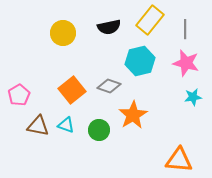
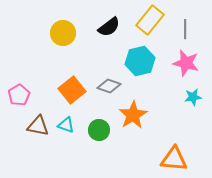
black semicircle: rotated 25 degrees counterclockwise
orange triangle: moved 5 px left, 1 px up
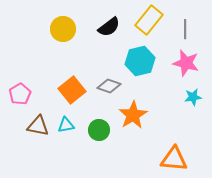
yellow rectangle: moved 1 px left
yellow circle: moved 4 px up
pink pentagon: moved 1 px right, 1 px up
cyan triangle: rotated 30 degrees counterclockwise
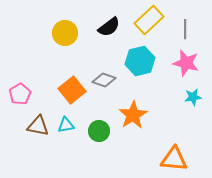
yellow rectangle: rotated 8 degrees clockwise
yellow circle: moved 2 px right, 4 px down
gray diamond: moved 5 px left, 6 px up
green circle: moved 1 px down
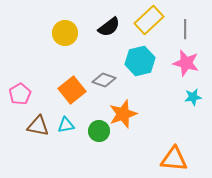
orange star: moved 10 px left, 1 px up; rotated 12 degrees clockwise
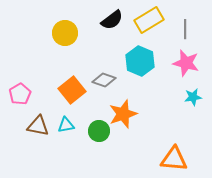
yellow rectangle: rotated 12 degrees clockwise
black semicircle: moved 3 px right, 7 px up
cyan hexagon: rotated 24 degrees counterclockwise
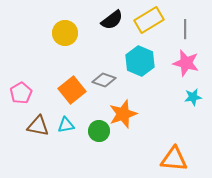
pink pentagon: moved 1 px right, 1 px up
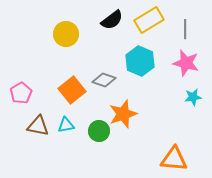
yellow circle: moved 1 px right, 1 px down
